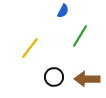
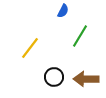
brown arrow: moved 1 px left
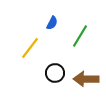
blue semicircle: moved 11 px left, 12 px down
black circle: moved 1 px right, 4 px up
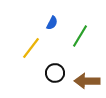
yellow line: moved 1 px right
brown arrow: moved 1 px right, 2 px down
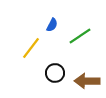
blue semicircle: moved 2 px down
green line: rotated 25 degrees clockwise
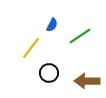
black circle: moved 6 px left
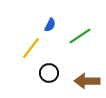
blue semicircle: moved 2 px left
